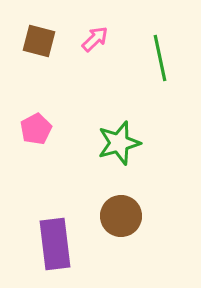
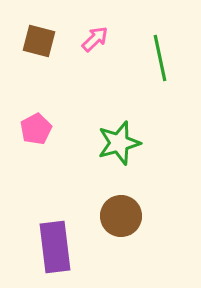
purple rectangle: moved 3 px down
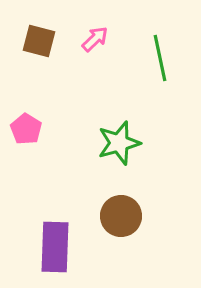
pink pentagon: moved 10 px left; rotated 12 degrees counterclockwise
purple rectangle: rotated 9 degrees clockwise
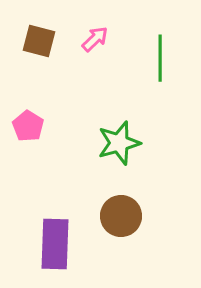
green line: rotated 12 degrees clockwise
pink pentagon: moved 2 px right, 3 px up
purple rectangle: moved 3 px up
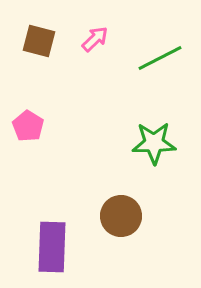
green line: rotated 63 degrees clockwise
green star: moved 35 px right; rotated 15 degrees clockwise
purple rectangle: moved 3 px left, 3 px down
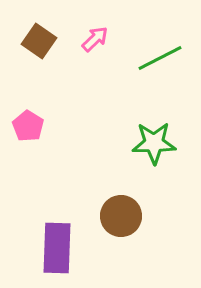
brown square: rotated 20 degrees clockwise
purple rectangle: moved 5 px right, 1 px down
